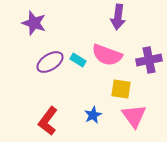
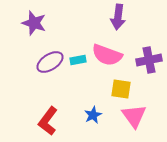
cyan rectangle: rotated 42 degrees counterclockwise
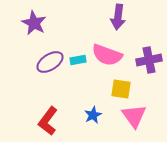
purple star: rotated 10 degrees clockwise
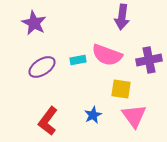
purple arrow: moved 4 px right
purple ellipse: moved 8 px left, 5 px down
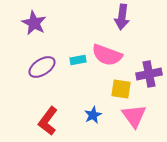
purple cross: moved 14 px down
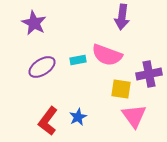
blue star: moved 15 px left, 2 px down
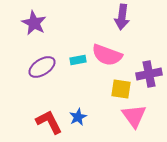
red L-shape: moved 1 px right, 1 px down; rotated 116 degrees clockwise
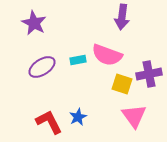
yellow square: moved 1 px right, 5 px up; rotated 10 degrees clockwise
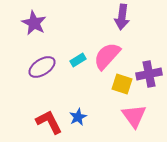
pink semicircle: moved 1 px down; rotated 112 degrees clockwise
cyan rectangle: rotated 21 degrees counterclockwise
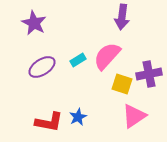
pink triangle: rotated 32 degrees clockwise
red L-shape: rotated 128 degrees clockwise
